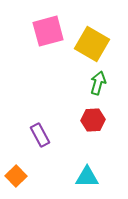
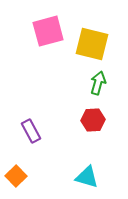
yellow square: rotated 16 degrees counterclockwise
purple rectangle: moved 9 px left, 4 px up
cyan triangle: rotated 15 degrees clockwise
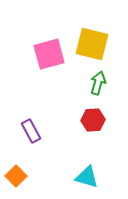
pink square: moved 1 px right, 23 px down
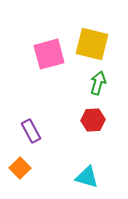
orange square: moved 4 px right, 8 px up
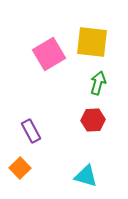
yellow square: moved 2 px up; rotated 8 degrees counterclockwise
pink square: rotated 16 degrees counterclockwise
cyan triangle: moved 1 px left, 1 px up
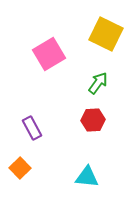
yellow square: moved 14 px right, 8 px up; rotated 20 degrees clockwise
green arrow: rotated 20 degrees clockwise
purple rectangle: moved 1 px right, 3 px up
cyan triangle: moved 1 px right, 1 px down; rotated 10 degrees counterclockwise
